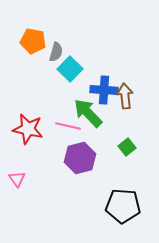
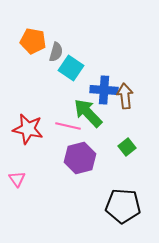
cyan square: moved 1 px right, 1 px up; rotated 10 degrees counterclockwise
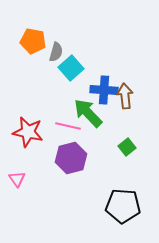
cyan square: rotated 15 degrees clockwise
red star: moved 3 px down
purple hexagon: moved 9 px left
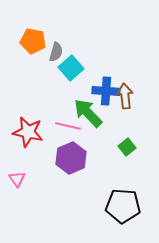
blue cross: moved 2 px right, 1 px down
purple hexagon: rotated 8 degrees counterclockwise
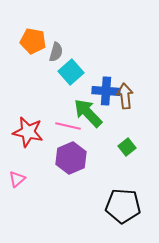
cyan square: moved 4 px down
pink triangle: rotated 24 degrees clockwise
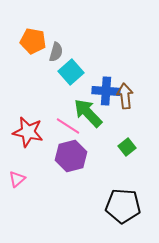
pink line: rotated 20 degrees clockwise
purple hexagon: moved 2 px up; rotated 8 degrees clockwise
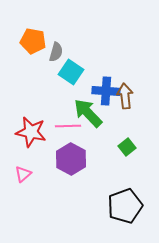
cyan square: rotated 15 degrees counterclockwise
pink line: rotated 35 degrees counterclockwise
red star: moved 3 px right
purple hexagon: moved 3 px down; rotated 16 degrees counterclockwise
pink triangle: moved 6 px right, 5 px up
black pentagon: moved 2 px right; rotated 24 degrees counterclockwise
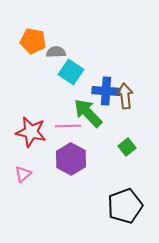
gray semicircle: rotated 108 degrees counterclockwise
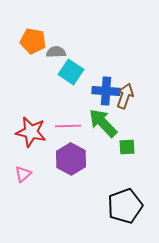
brown arrow: rotated 25 degrees clockwise
green arrow: moved 15 px right, 10 px down
green square: rotated 36 degrees clockwise
